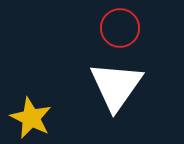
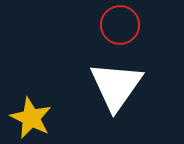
red circle: moved 3 px up
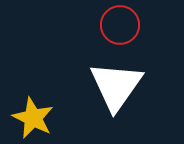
yellow star: moved 2 px right
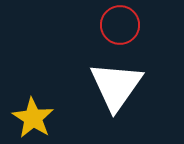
yellow star: rotated 6 degrees clockwise
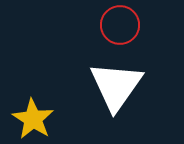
yellow star: moved 1 px down
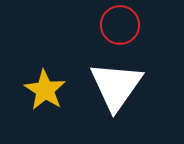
yellow star: moved 12 px right, 29 px up
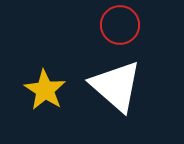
white triangle: rotated 24 degrees counterclockwise
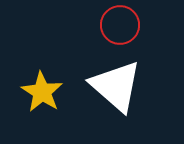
yellow star: moved 3 px left, 2 px down
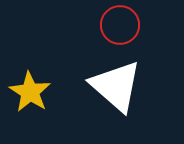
yellow star: moved 12 px left
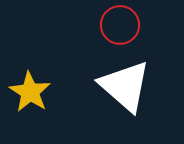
white triangle: moved 9 px right
